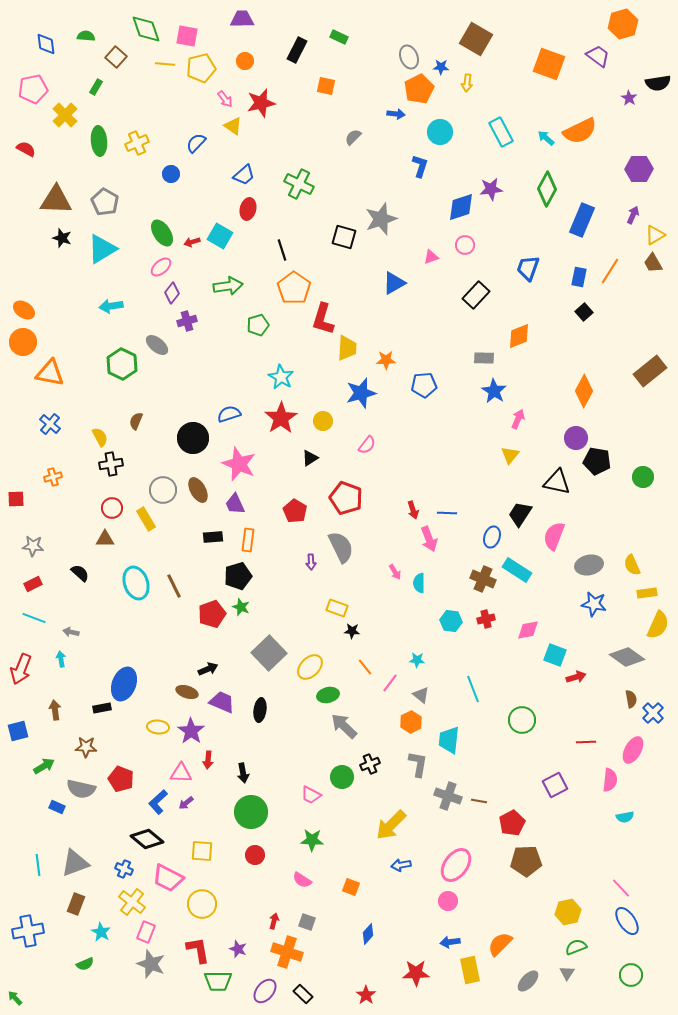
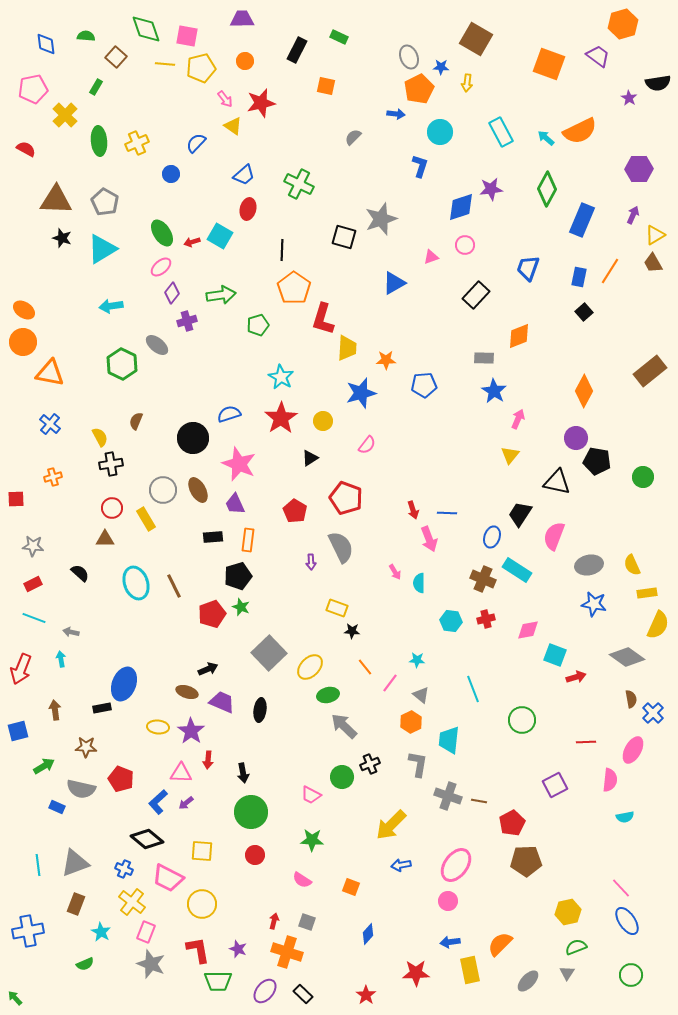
black line at (282, 250): rotated 20 degrees clockwise
green arrow at (228, 286): moved 7 px left, 9 px down
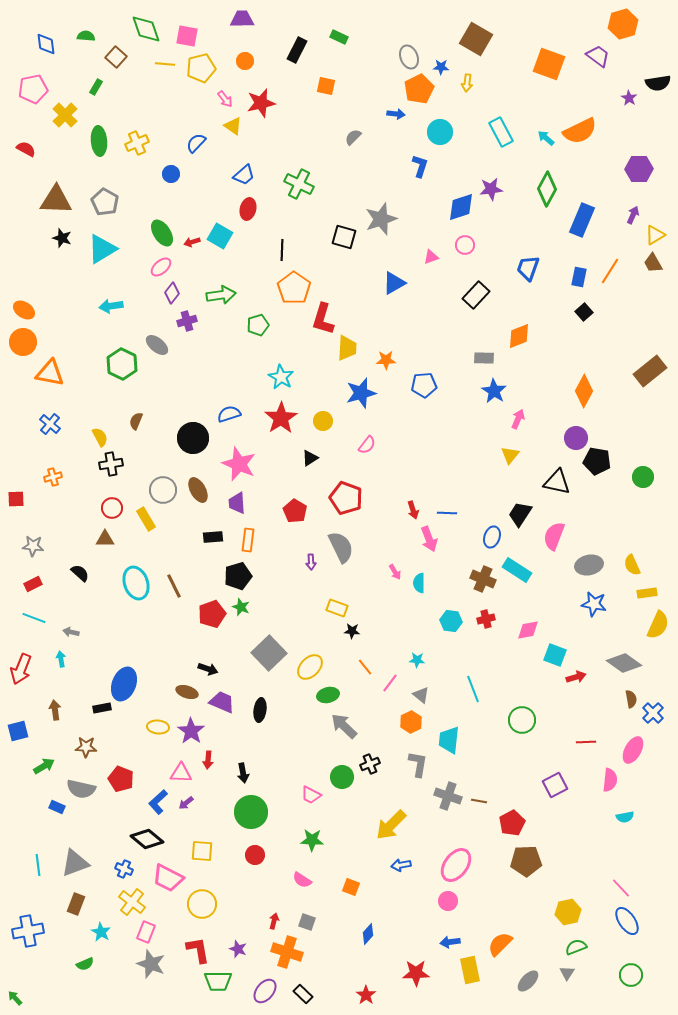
purple trapezoid at (235, 504): moved 2 px right, 1 px up; rotated 20 degrees clockwise
gray diamond at (627, 657): moved 3 px left, 6 px down
black arrow at (208, 669): rotated 42 degrees clockwise
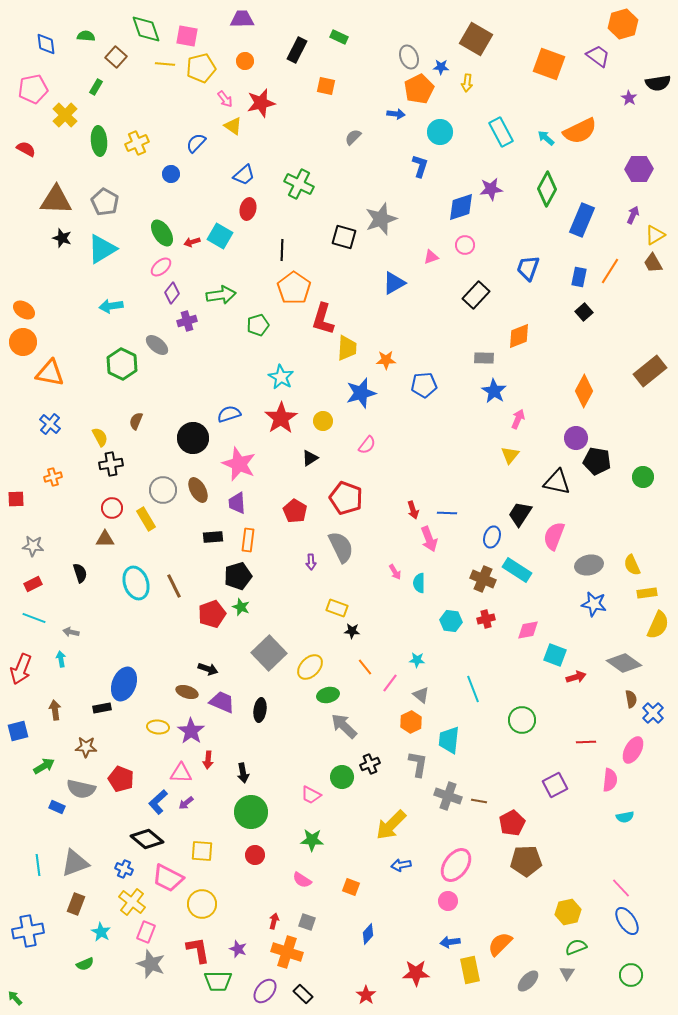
black semicircle at (80, 573): rotated 30 degrees clockwise
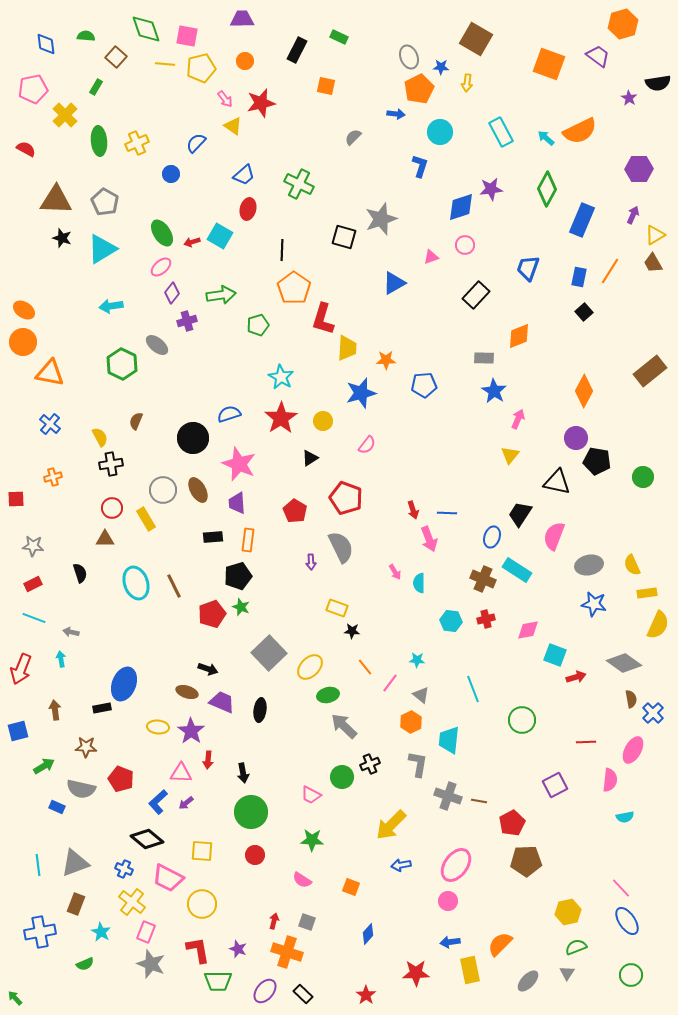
blue cross at (28, 931): moved 12 px right, 1 px down
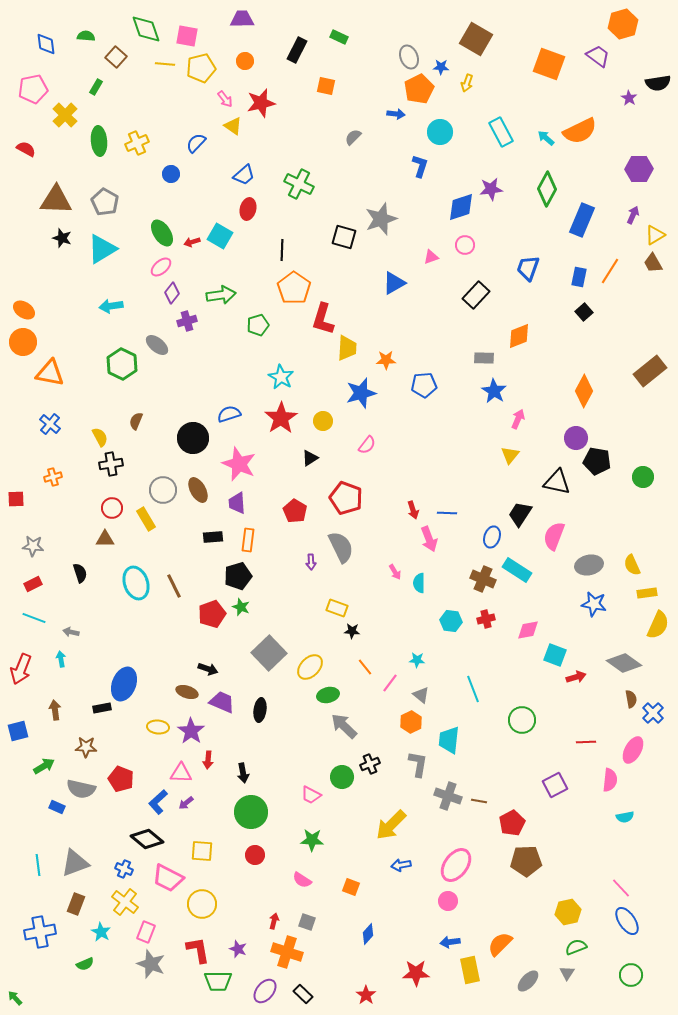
yellow arrow at (467, 83): rotated 12 degrees clockwise
yellow cross at (132, 902): moved 7 px left
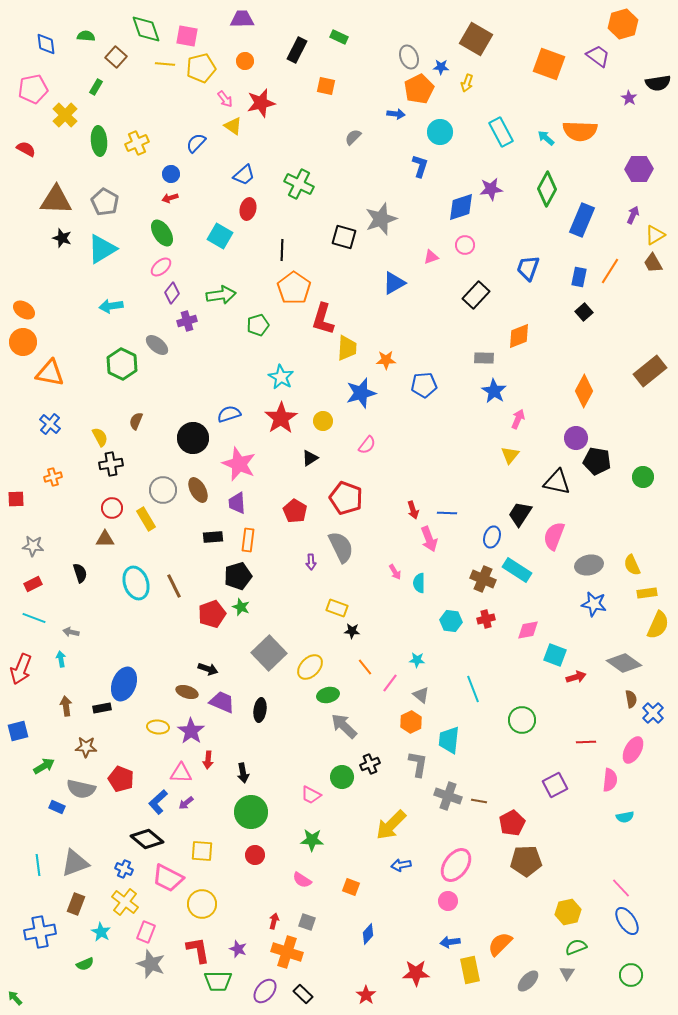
orange semicircle at (580, 131): rotated 28 degrees clockwise
red arrow at (192, 242): moved 22 px left, 44 px up
brown arrow at (55, 710): moved 11 px right, 4 px up
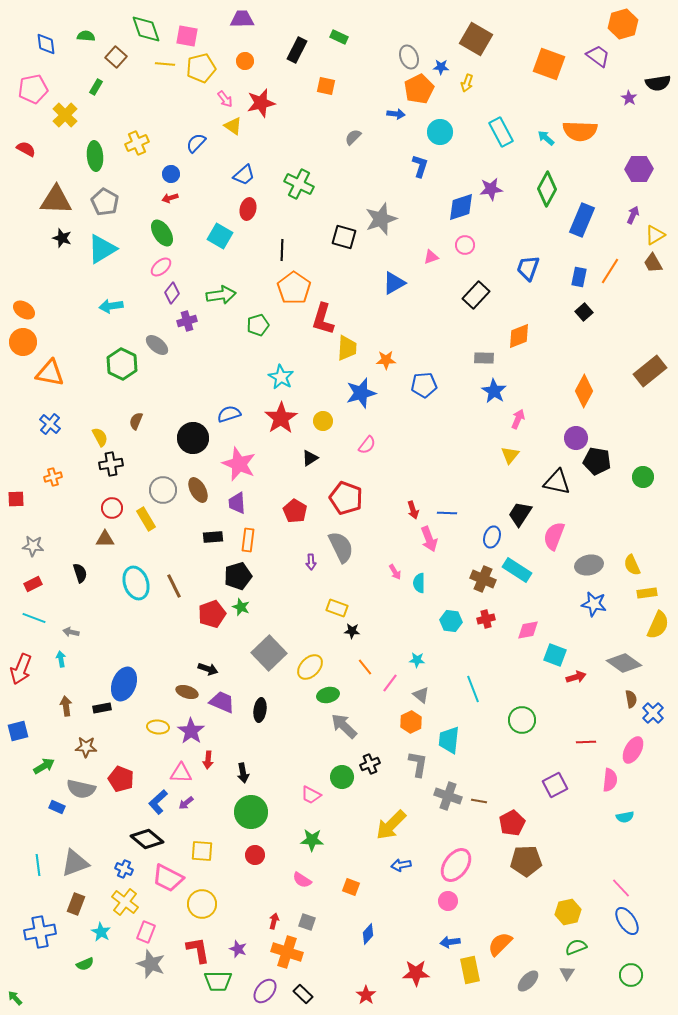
green ellipse at (99, 141): moved 4 px left, 15 px down
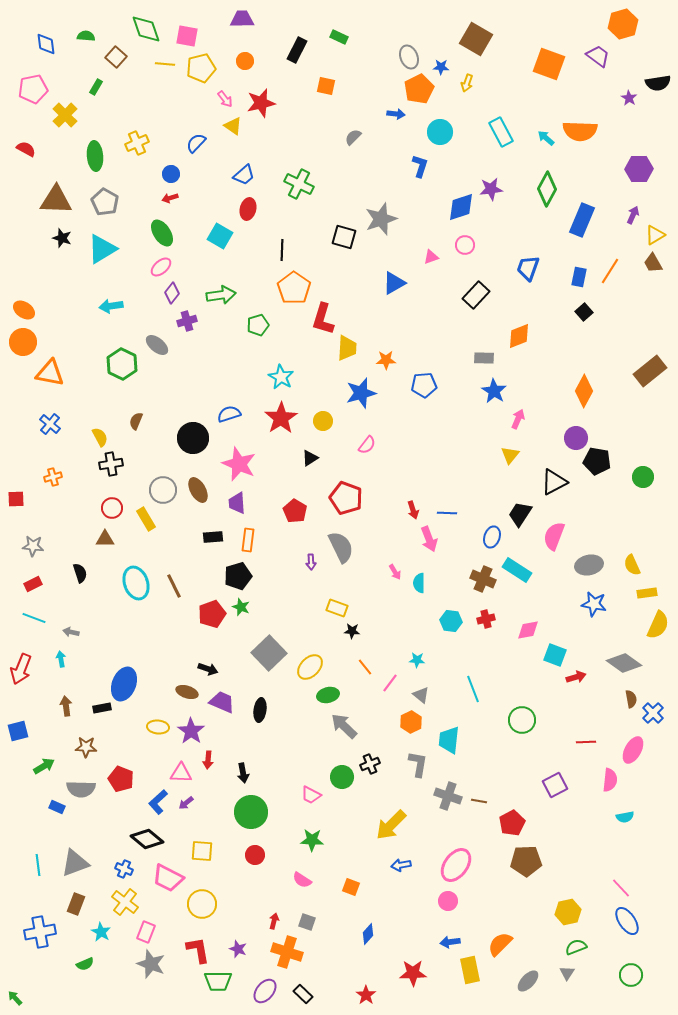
black triangle at (557, 482): moved 3 px left; rotated 40 degrees counterclockwise
gray semicircle at (81, 789): rotated 12 degrees counterclockwise
red star at (416, 973): moved 3 px left
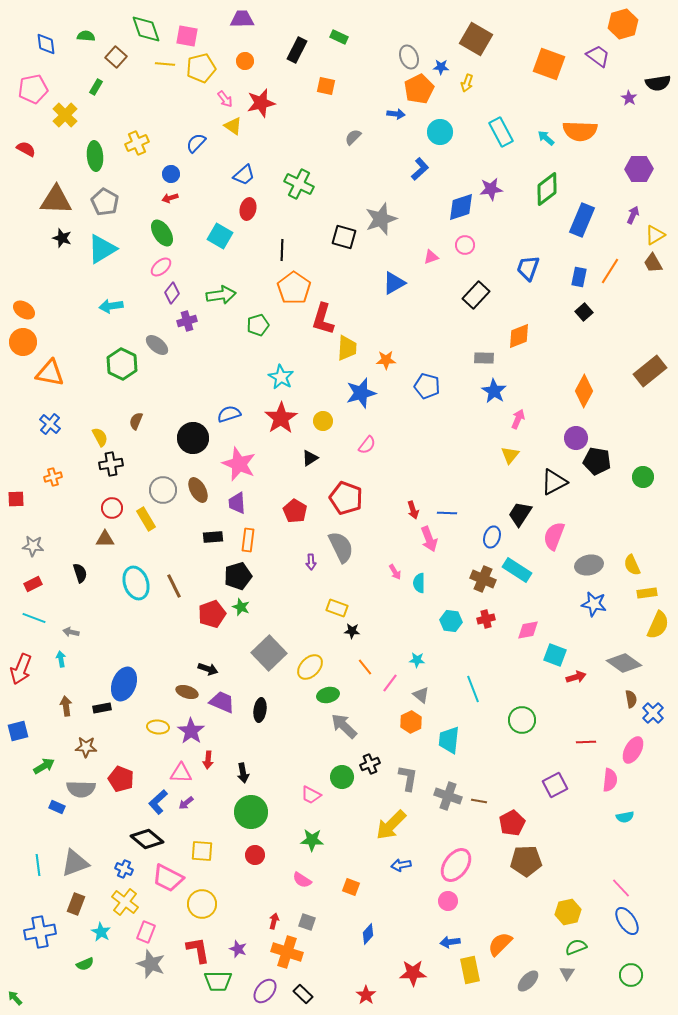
blue L-shape at (420, 166): moved 3 px down; rotated 30 degrees clockwise
green diamond at (547, 189): rotated 24 degrees clockwise
blue pentagon at (424, 385): moved 3 px right, 1 px down; rotated 20 degrees clockwise
gray L-shape at (418, 764): moved 10 px left, 14 px down
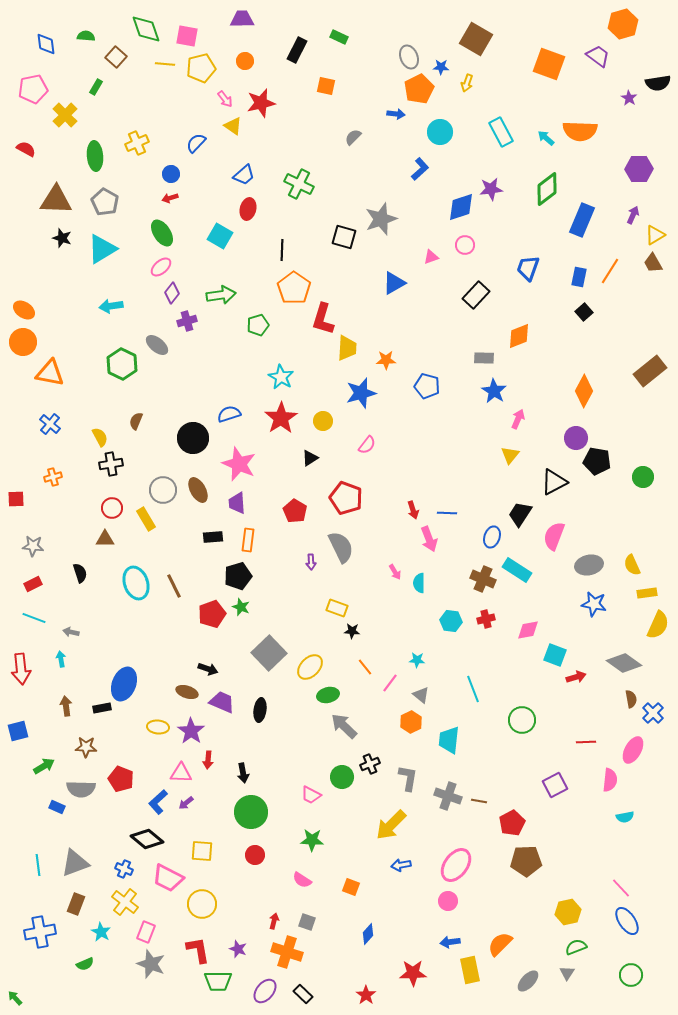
red arrow at (21, 669): rotated 28 degrees counterclockwise
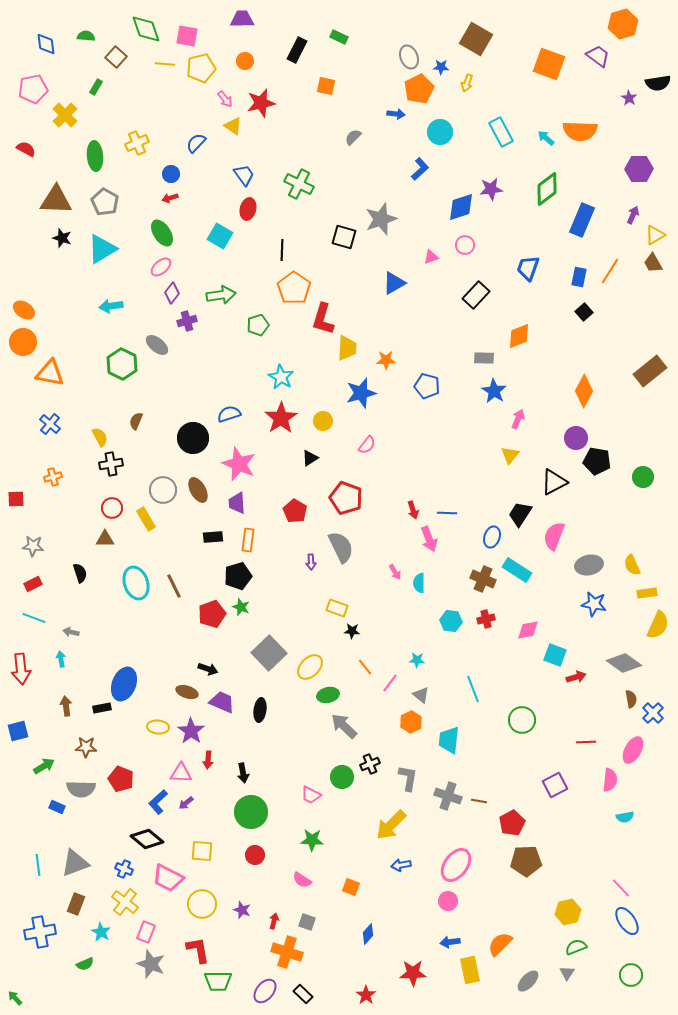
blue trapezoid at (244, 175): rotated 85 degrees counterclockwise
purple star at (238, 949): moved 4 px right, 39 px up
